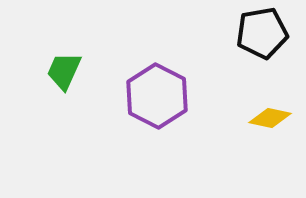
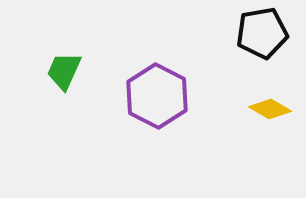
yellow diamond: moved 9 px up; rotated 18 degrees clockwise
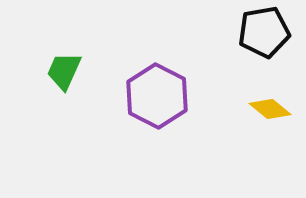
black pentagon: moved 2 px right, 1 px up
yellow diamond: rotated 9 degrees clockwise
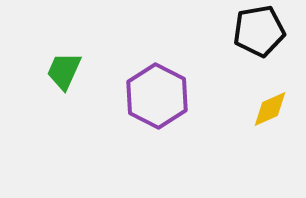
black pentagon: moved 5 px left, 1 px up
yellow diamond: rotated 63 degrees counterclockwise
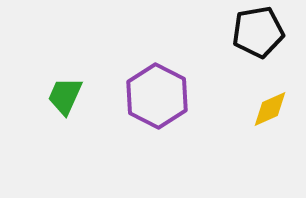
black pentagon: moved 1 px left, 1 px down
green trapezoid: moved 1 px right, 25 px down
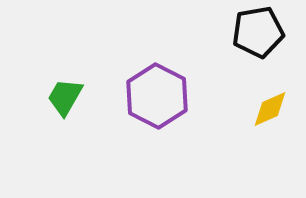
green trapezoid: moved 1 px down; rotated 6 degrees clockwise
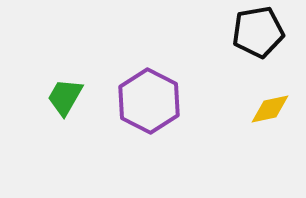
purple hexagon: moved 8 px left, 5 px down
yellow diamond: rotated 12 degrees clockwise
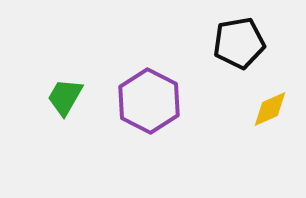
black pentagon: moved 19 px left, 11 px down
yellow diamond: rotated 12 degrees counterclockwise
